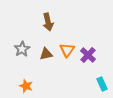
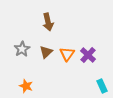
orange triangle: moved 4 px down
brown triangle: moved 2 px up; rotated 32 degrees counterclockwise
cyan rectangle: moved 2 px down
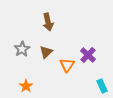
orange triangle: moved 11 px down
orange star: rotated 16 degrees clockwise
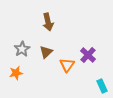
orange star: moved 10 px left, 13 px up; rotated 24 degrees clockwise
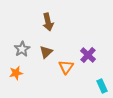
orange triangle: moved 1 px left, 2 px down
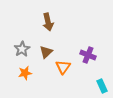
purple cross: rotated 21 degrees counterclockwise
orange triangle: moved 3 px left
orange star: moved 9 px right
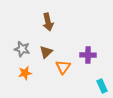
gray star: rotated 28 degrees counterclockwise
purple cross: rotated 21 degrees counterclockwise
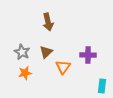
gray star: moved 3 px down; rotated 14 degrees clockwise
cyan rectangle: rotated 32 degrees clockwise
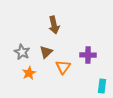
brown arrow: moved 6 px right, 3 px down
orange star: moved 4 px right; rotated 16 degrees counterclockwise
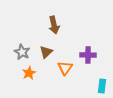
orange triangle: moved 2 px right, 1 px down
